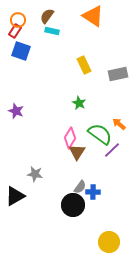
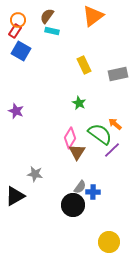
orange triangle: rotated 50 degrees clockwise
blue square: rotated 12 degrees clockwise
orange arrow: moved 4 px left
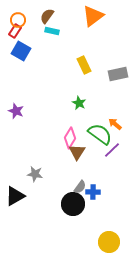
black circle: moved 1 px up
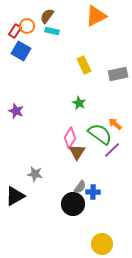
orange triangle: moved 3 px right; rotated 10 degrees clockwise
orange circle: moved 9 px right, 6 px down
yellow circle: moved 7 px left, 2 px down
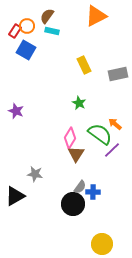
blue square: moved 5 px right, 1 px up
brown triangle: moved 1 px left, 2 px down
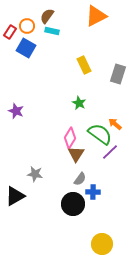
red rectangle: moved 5 px left, 1 px down
blue square: moved 2 px up
gray rectangle: rotated 60 degrees counterclockwise
purple line: moved 2 px left, 2 px down
gray semicircle: moved 8 px up
